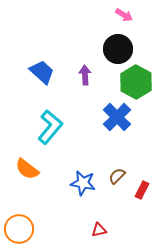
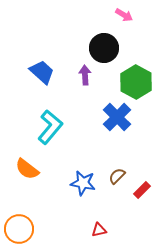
black circle: moved 14 px left, 1 px up
red rectangle: rotated 18 degrees clockwise
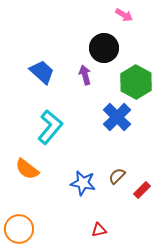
purple arrow: rotated 12 degrees counterclockwise
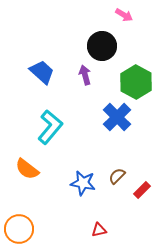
black circle: moved 2 px left, 2 px up
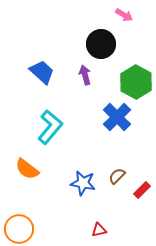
black circle: moved 1 px left, 2 px up
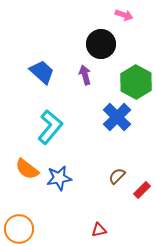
pink arrow: rotated 12 degrees counterclockwise
blue star: moved 24 px left, 5 px up; rotated 20 degrees counterclockwise
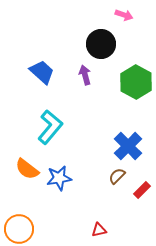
blue cross: moved 11 px right, 29 px down
